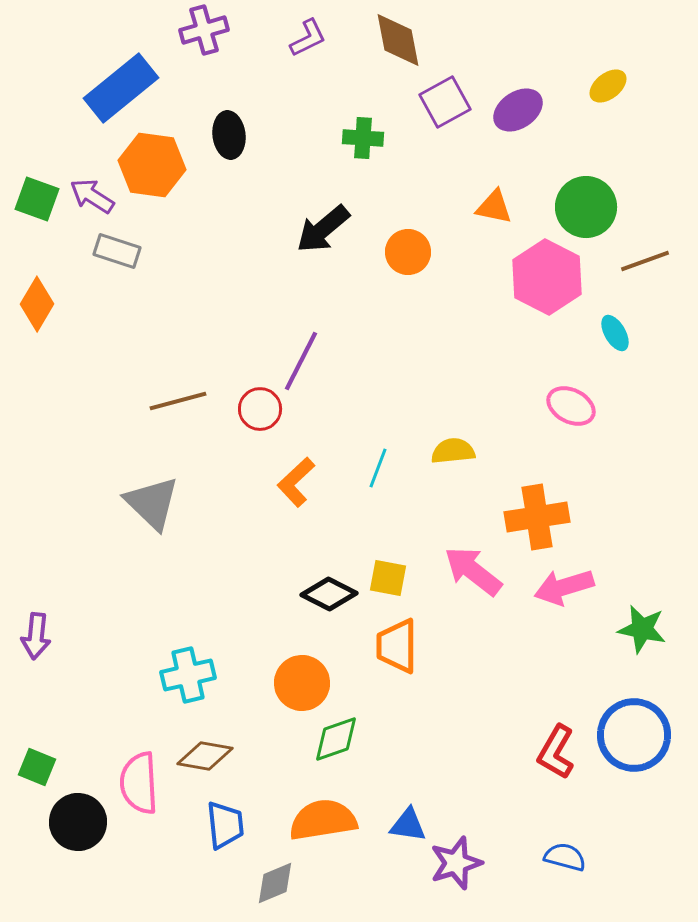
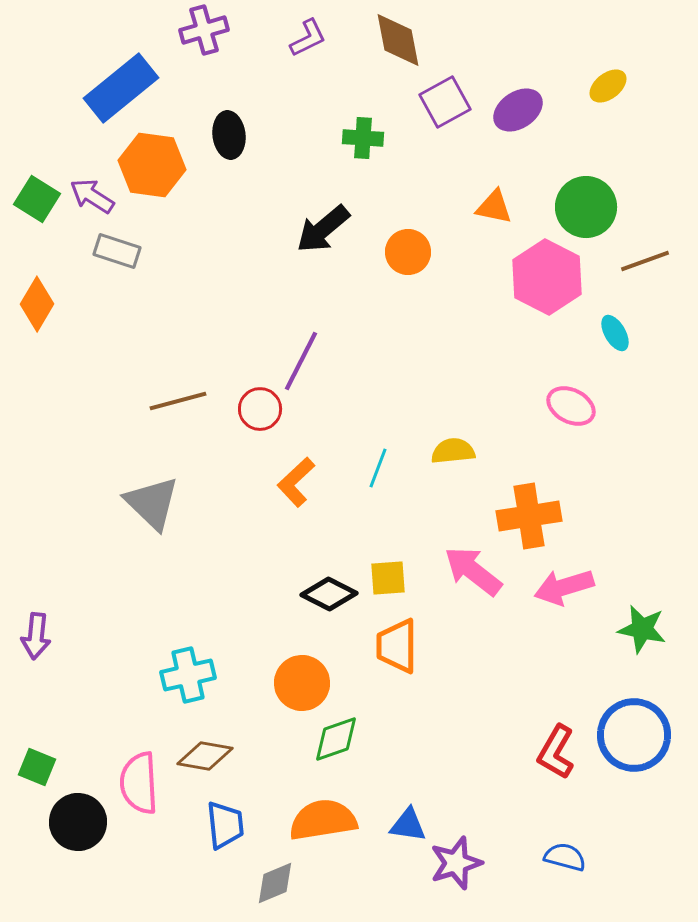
green square at (37, 199): rotated 12 degrees clockwise
orange cross at (537, 517): moved 8 px left, 1 px up
yellow square at (388, 578): rotated 15 degrees counterclockwise
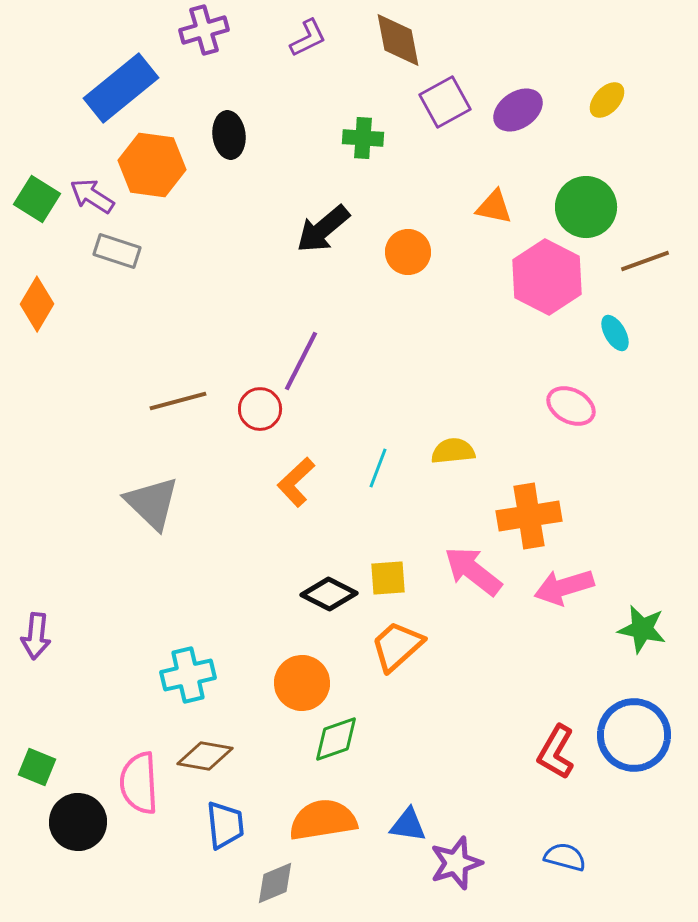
yellow ellipse at (608, 86): moved 1 px left, 14 px down; rotated 9 degrees counterclockwise
orange trapezoid at (397, 646): rotated 48 degrees clockwise
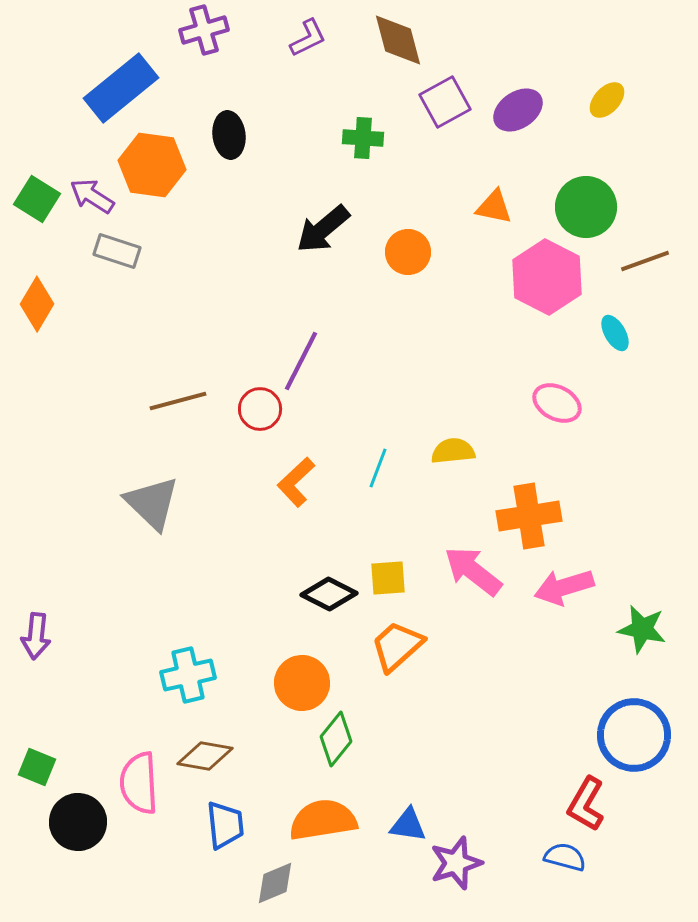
brown diamond at (398, 40): rotated 4 degrees counterclockwise
pink ellipse at (571, 406): moved 14 px left, 3 px up
green diamond at (336, 739): rotated 32 degrees counterclockwise
red L-shape at (556, 752): moved 30 px right, 52 px down
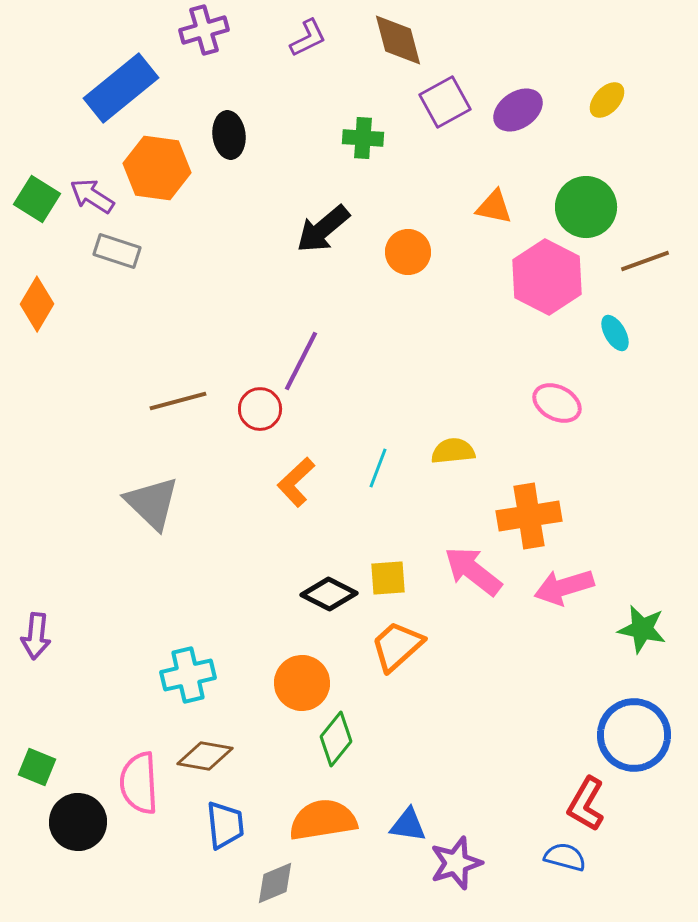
orange hexagon at (152, 165): moved 5 px right, 3 px down
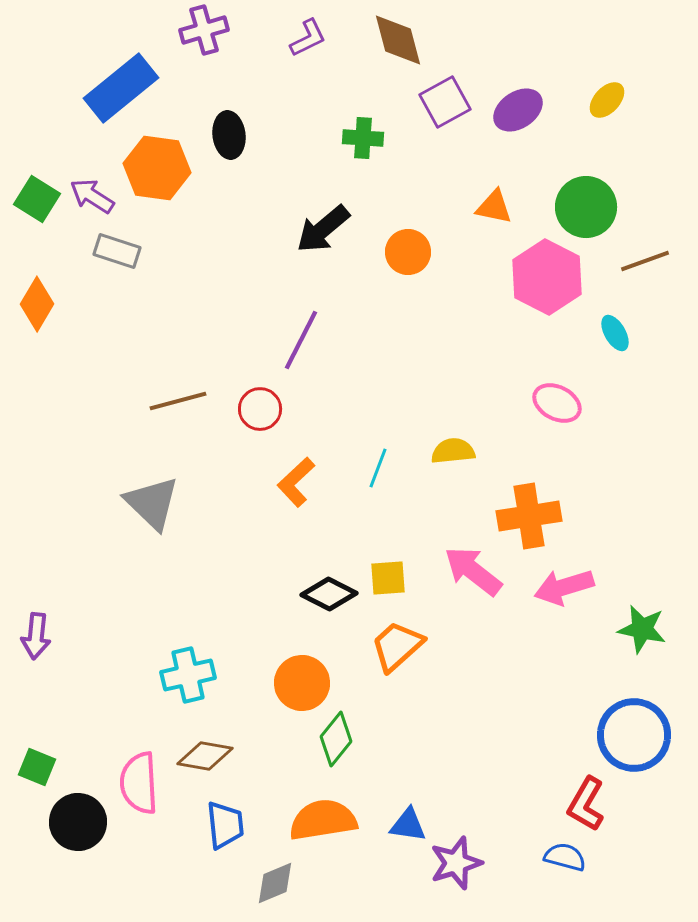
purple line at (301, 361): moved 21 px up
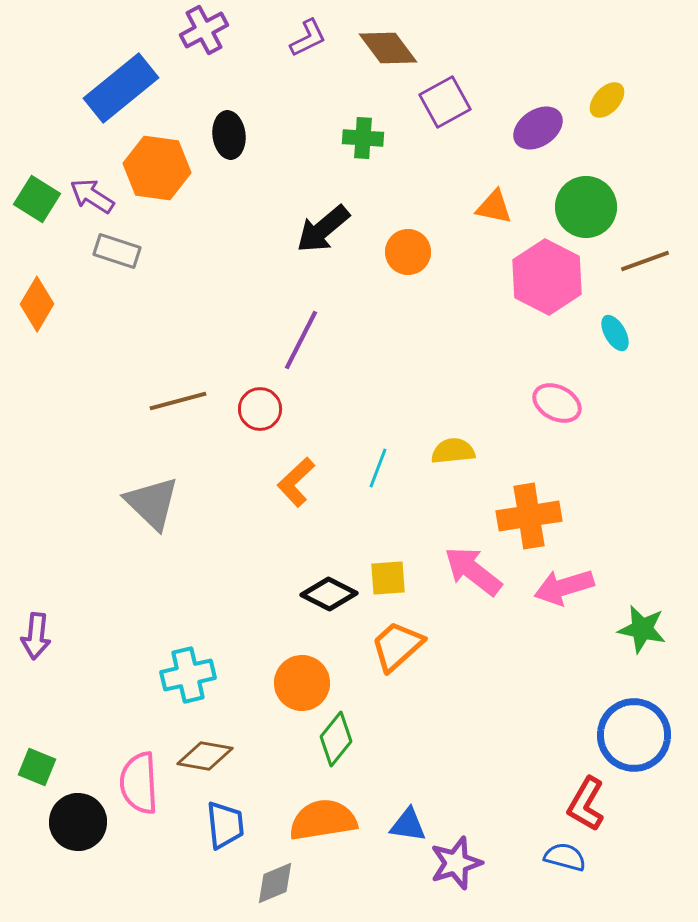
purple cross at (204, 30): rotated 12 degrees counterclockwise
brown diamond at (398, 40): moved 10 px left, 8 px down; rotated 22 degrees counterclockwise
purple ellipse at (518, 110): moved 20 px right, 18 px down
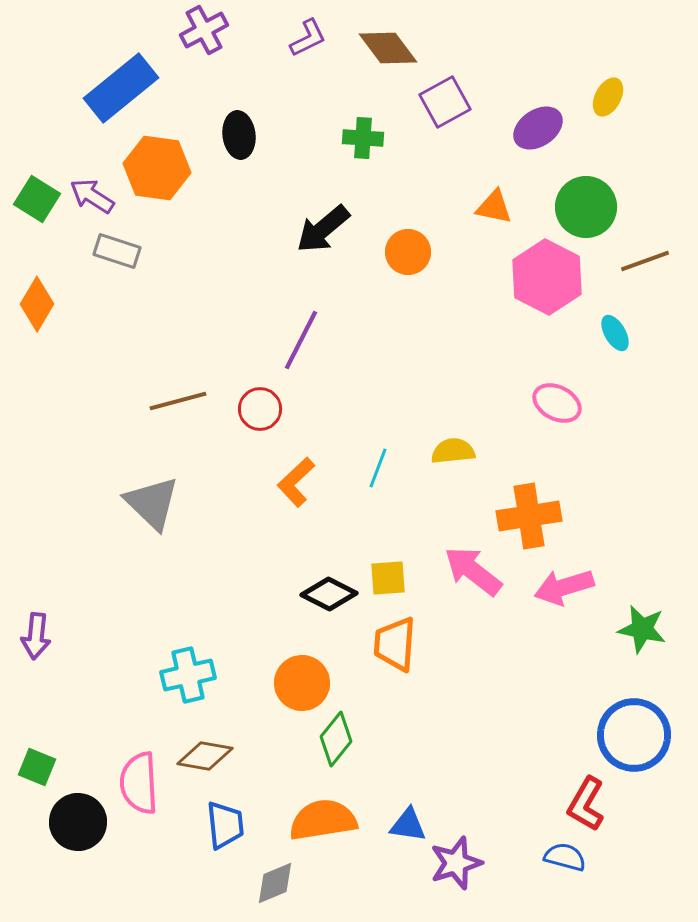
yellow ellipse at (607, 100): moved 1 px right, 3 px up; rotated 15 degrees counterclockwise
black ellipse at (229, 135): moved 10 px right
orange trapezoid at (397, 646): moved 2 px left, 2 px up; rotated 44 degrees counterclockwise
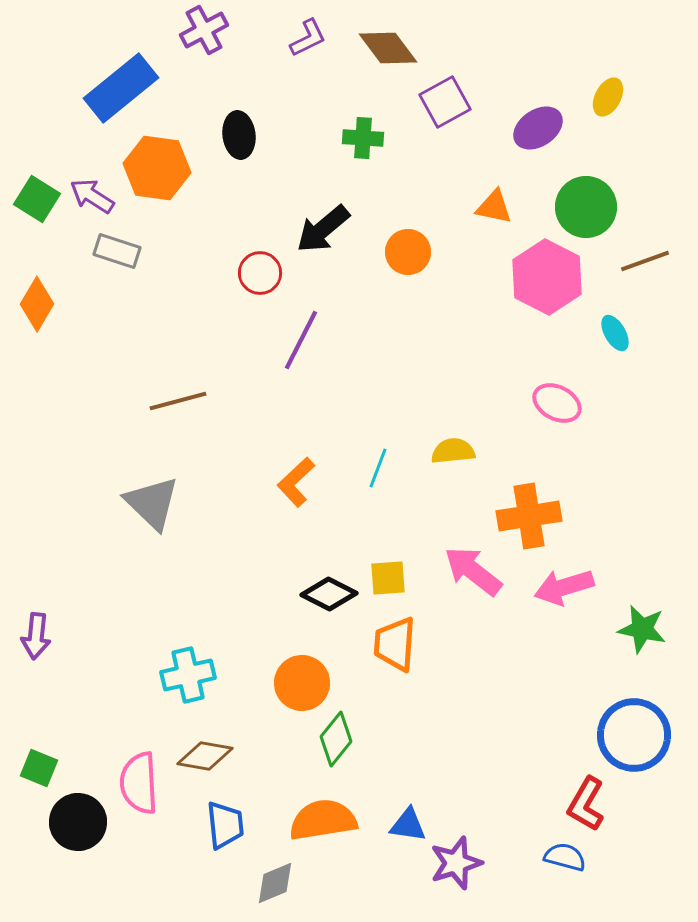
red circle at (260, 409): moved 136 px up
green square at (37, 767): moved 2 px right, 1 px down
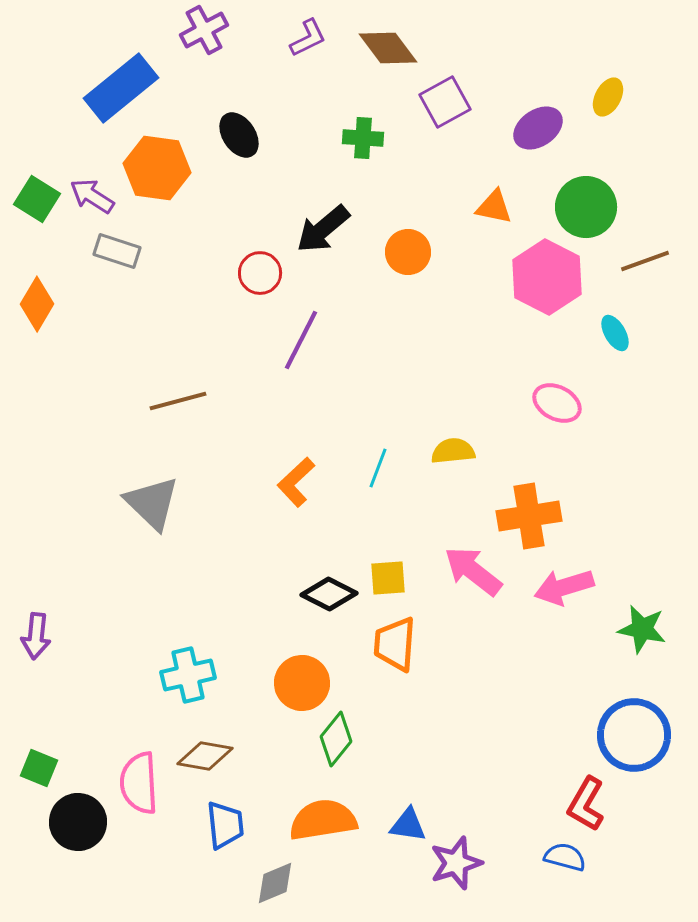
black ellipse at (239, 135): rotated 27 degrees counterclockwise
